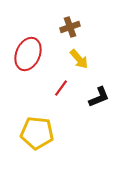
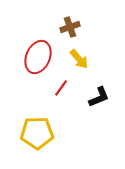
red ellipse: moved 10 px right, 3 px down
yellow pentagon: rotated 8 degrees counterclockwise
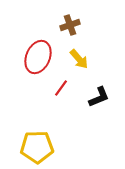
brown cross: moved 2 px up
yellow pentagon: moved 14 px down
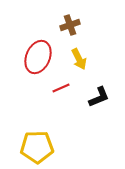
yellow arrow: rotated 15 degrees clockwise
red line: rotated 30 degrees clockwise
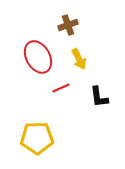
brown cross: moved 2 px left
red ellipse: rotated 52 degrees counterclockwise
black L-shape: rotated 105 degrees clockwise
yellow pentagon: moved 9 px up
